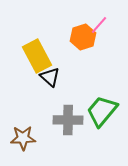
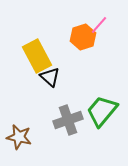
gray cross: rotated 20 degrees counterclockwise
brown star: moved 4 px left, 1 px up; rotated 15 degrees clockwise
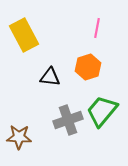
pink line: moved 2 px left, 3 px down; rotated 30 degrees counterclockwise
orange hexagon: moved 5 px right, 30 px down
yellow rectangle: moved 13 px left, 21 px up
black triangle: rotated 35 degrees counterclockwise
brown star: rotated 10 degrees counterclockwise
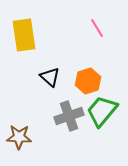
pink line: rotated 42 degrees counterclockwise
yellow rectangle: rotated 20 degrees clockwise
orange hexagon: moved 14 px down
black triangle: rotated 35 degrees clockwise
gray cross: moved 1 px right, 4 px up
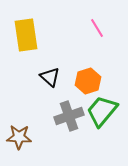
yellow rectangle: moved 2 px right
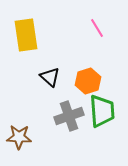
green trapezoid: rotated 136 degrees clockwise
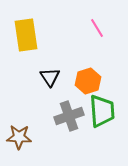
black triangle: rotated 15 degrees clockwise
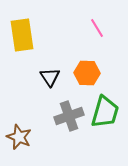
yellow rectangle: moved 4 px left
orange hexagon: moved 1 px left, 8 px up; rotated 20 degrees clockwise
green trapezoid: moved 3 px right, 1 px down; rotated 20 degrees clockwise
brown star: rotated 20 degrees clockwise
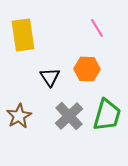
yellow rectangle: moved 1 px right
orange hexagon: moved 4 px up
green trapezoid: moved 2 px right, 3 px down
gray cross: rotated 24 degrees counterclockwise
brown star: moved 21 px up; rotated 20 degrees clockwise
